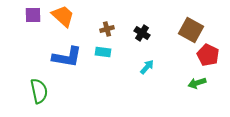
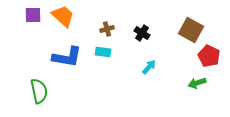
red pentagon: moved 1 px right, 1 px down
cyan arrow: moved 2 px right
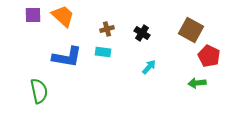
green arrow: rotated 12 degrees clockwise
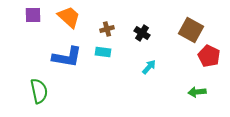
orange trapezoid: moved 6 px right, 1 px down
green arrow: moved 9 px down
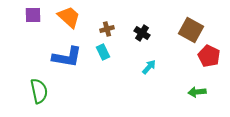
cyan rectangle: rotated 56 degrees clockwise
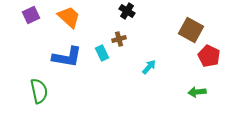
purple square: moved 2 px left; rotated 24 degrees counterclockwise
brown cross: moved 12 px right, 10 px down
black cross: moved 15 px left, 22 px up
cyan rectangle: moved 1 px left, 1 px down
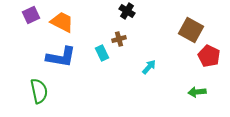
orange trapezoid: moved 7 px left, 5 px down; rotated 15 degrees counterclockwise
blue L-shape: moved 6 px left
